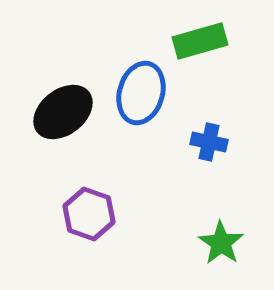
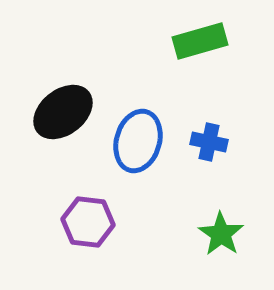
blue ellipse: moved 3 px left, 48 px down
purple hexagon: moved 1 px left, 8 px down; rotated 12 degrees counterclockwise
green star: moved 9 px up
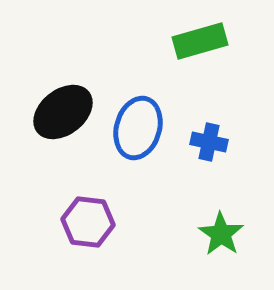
blue ellipse: moved 13 px up
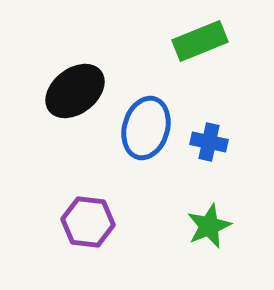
green rectangle: rotated 6 degrees counterclockwise
black ellipse: moved 12 px right, 21 px up
blue ellipse: moved 8 px right
green star: moved 12 px left, 8 px up; rotated 15 degrees clockwise
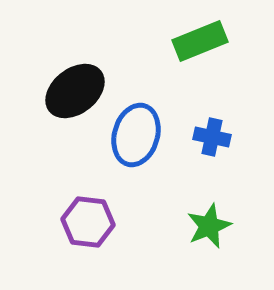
blue ellipse: moved 10 px left, 7 px down
blue cross: moved 3 px right, 5 px up
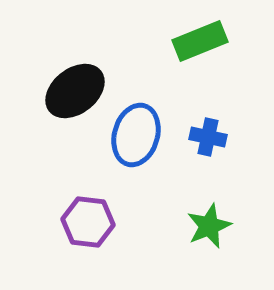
blue cross: moved 4 px left
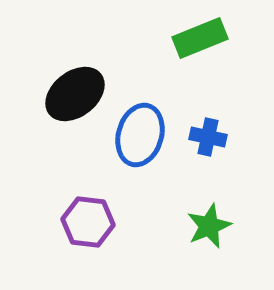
green rectangle: moved 3 px up
black ellipse: moved 3 px down
blue ellipse: moved 4 px right
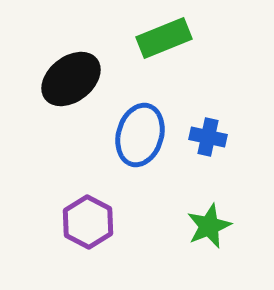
green rectangle: moved 36 px left
black ellipse: moved 4 px left, 15 px up
purple hexagon: rotated 21 degrees clockwise
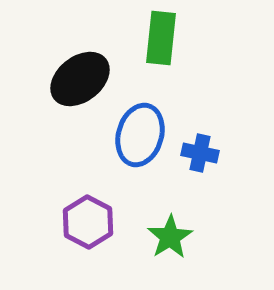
green rectangle: moved 3 px left; rotated 62 degrees counterclockwise
black ellipse: moved 9 px right
blue cross: moved 8 px left, 16 px down
green star: moved 39 px left, 11 px down; rotated 9 degrees counterclockwise
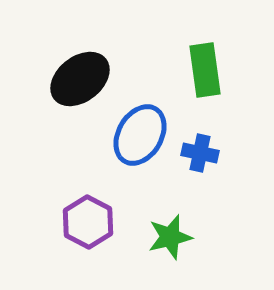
green rectangle: moved 44 px right, 32 px down; rotated 14 degrees counterclockwise
blue ellipse: rotated 14 degrees clockwise
green star: rotated 18 degrees clockwise
